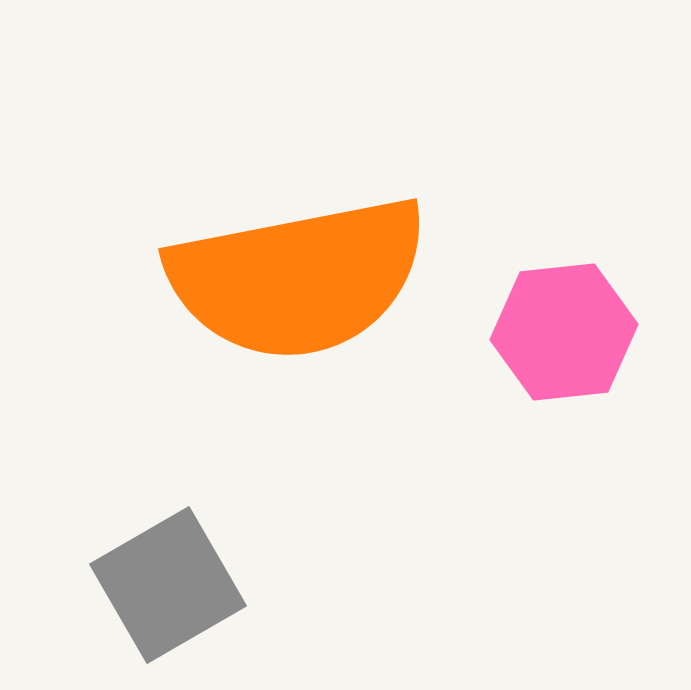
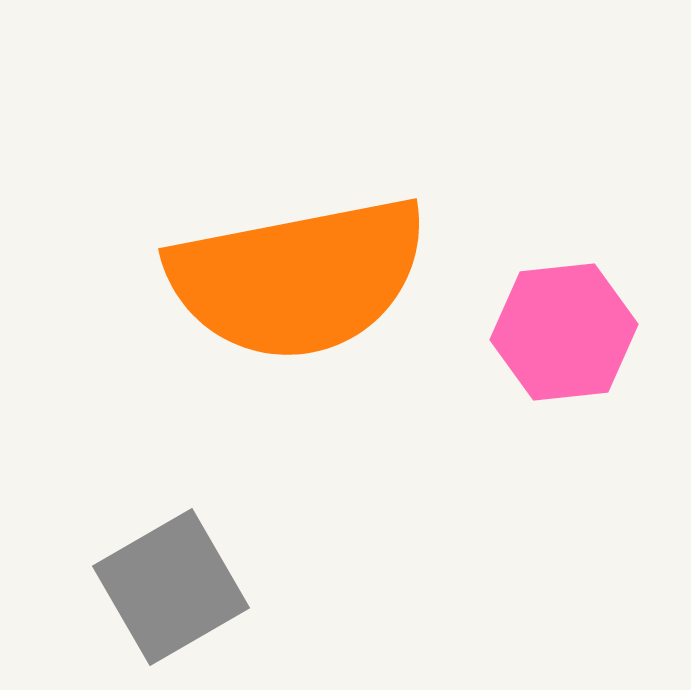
gray square: moved 3 px right, 2 px down
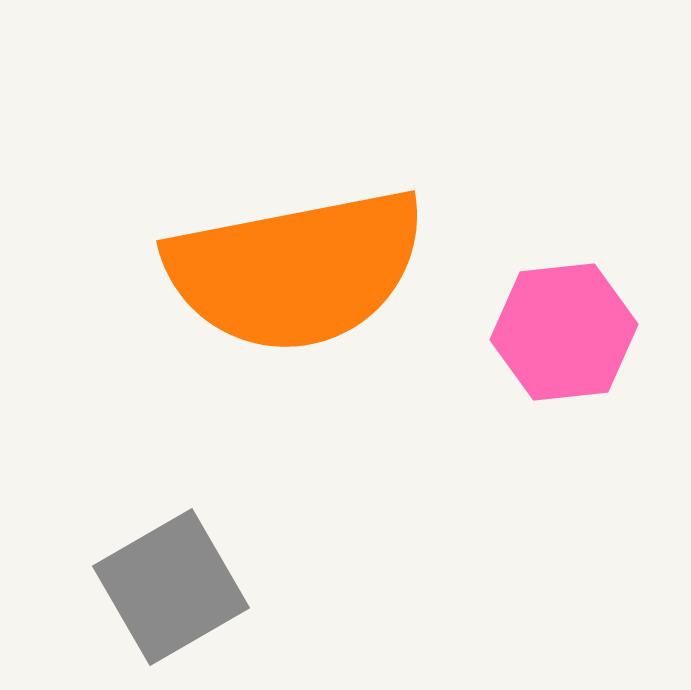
orange semicircle: moved 2 px left, 8 px up
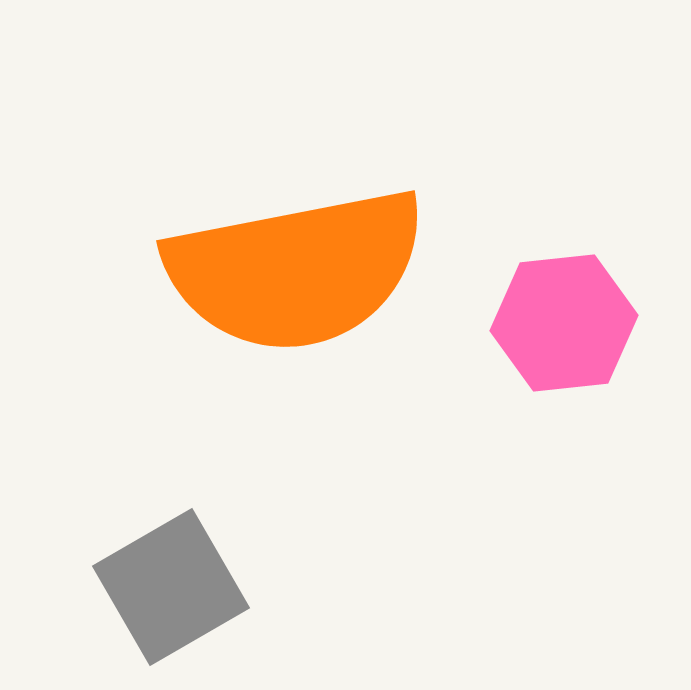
pink hexagon: moved 9 px up
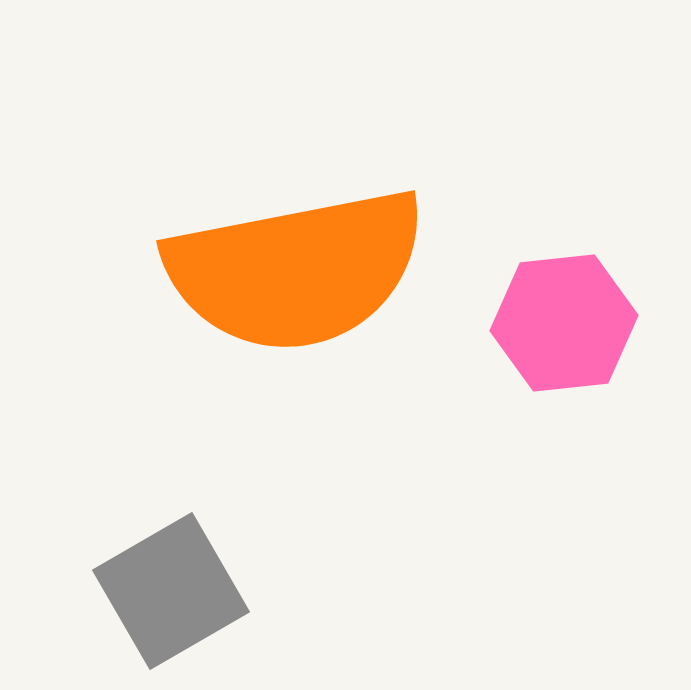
gray square: moved 4 px down
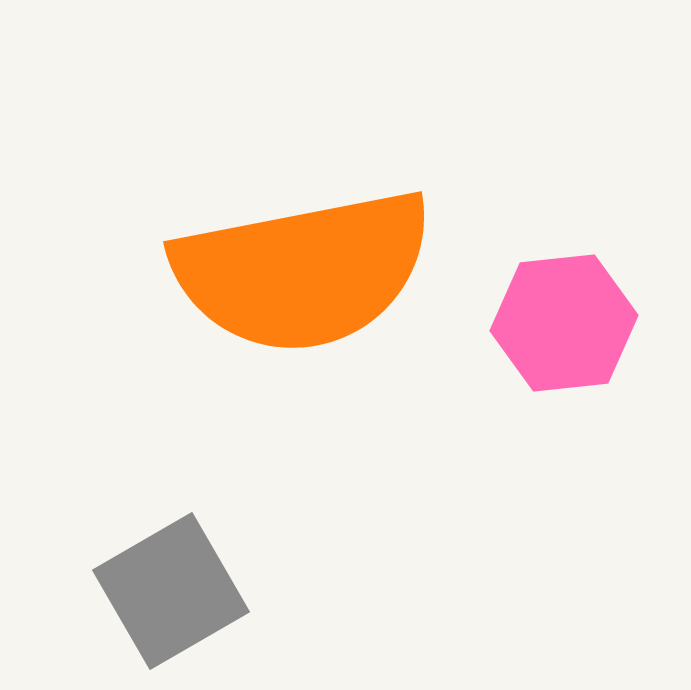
orange semicircle: moved 7 px right, 1 px down
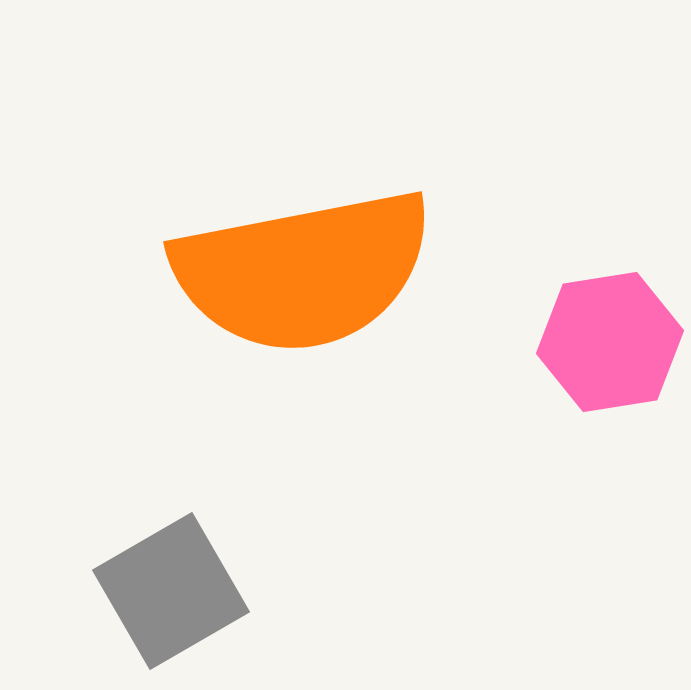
pink hexagon: moved 46 px right, 19 px down; rotated 3 degrees counterclockwise
